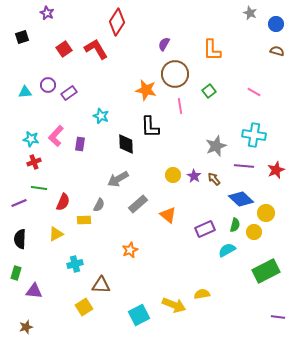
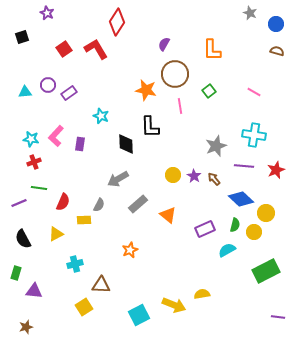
black semicircle at (20, 239): moved 3 px right; rotated 30 degrees counterclockwise
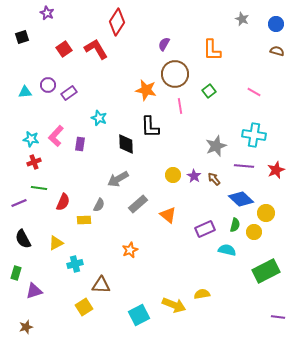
gray star at (250, 13): moved 8 px left, 6 px down
cyan star at (101, 116): moved 2 px left, 2 px down
yellow triangle at (56, 234): moved 9 px down
cyan semicircle at (227, 250): rotated 42 degrees clockwise
purple triangle at (34, 291): rotated 24 degrees counterclockwise
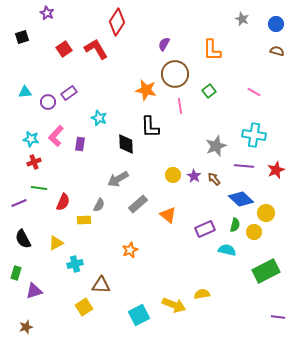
purple circle at (48, 85): moved 17 px down
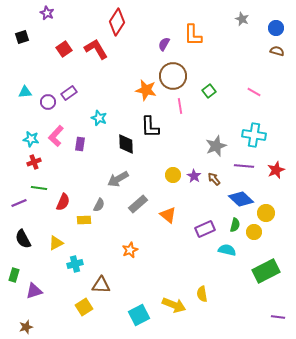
blue circle at (276, 24): moved 4 px down
orange L-shape at (212, 50): moved 19 px left, 15 px up
brown circle at (175, 74): moved 2 px left, 2 px down
green rectangle at (16, 273): moved 2 px left, 2 px down
yellow semicircle at (202, 294): rotated 91 degrees counterclockwise
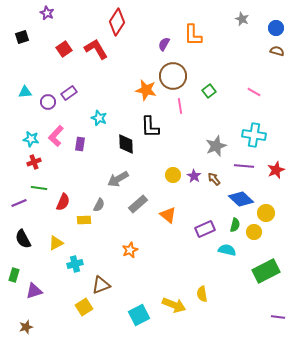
brown triangle at (101, 285): rotated 24 degrees counterclockwise
